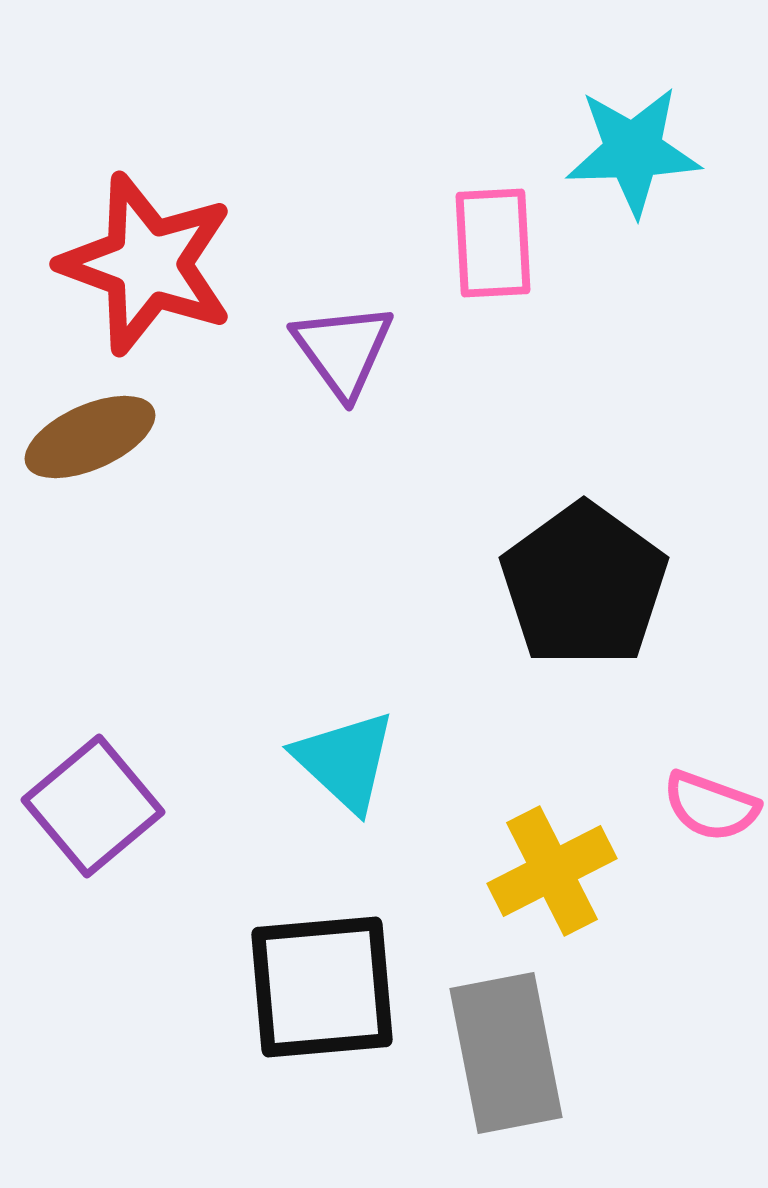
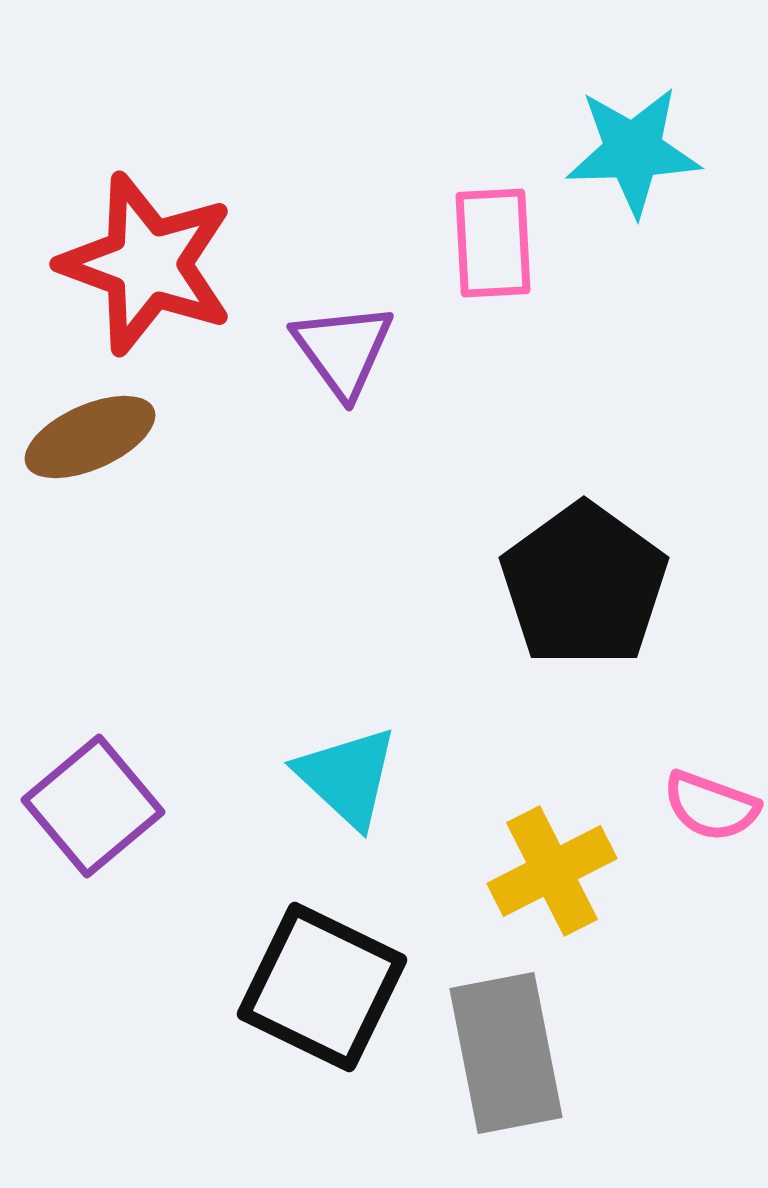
cyan triangle: moved 2 px right, 16 px down
black square: rotated 31 degrees clockwise
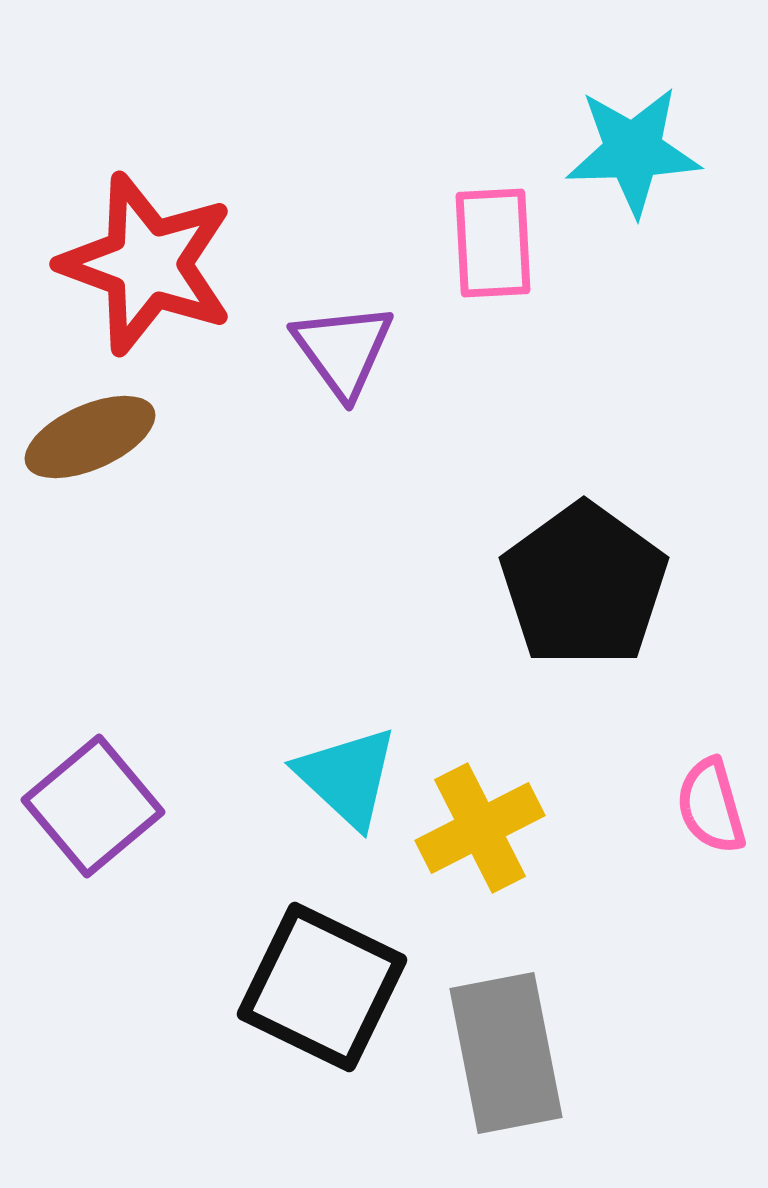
pink semicircle: rotated 54 degrees clockwise
yellow cross: moved 72 px left, 43 px up
